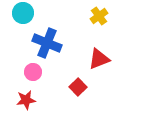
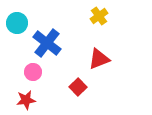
cyan circle: moved 6 px left, 10 px down
blue cross: rotated 16 degrees clockwise
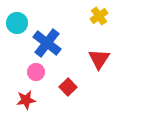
red triangle: rotated 35 degrees counterclockwise
pink circle: moved 3 px right
red square: moved 10 px left
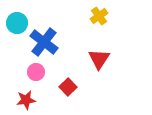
blue cross: moved 3 px left, 1 px up
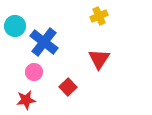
yellow cross: rotated 12 degrees clockwise
cyan circle: moved 2 px left, 3 px down
pink circle: moved 2 px left
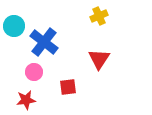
cyan circle: moved 1 px left
red square: rotated 36 degrees clockwise
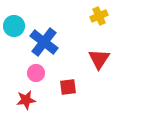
pink circle: moved 2 px right, 1 px down
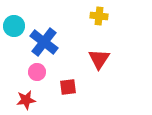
yellow cross: rotated 30 degrees clockwise
pink circle: moved 1 px right, 1 px up
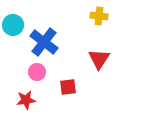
cyan circle: moved 1 px left, 1 px up
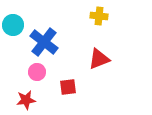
red triangle: rotated 35 degrees clockwise
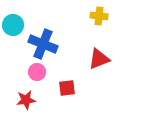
blue cross: moved 1 px left, 2 px down; rotated 16 degrees counterclockwise
red square: moved 1 px left, 1 px down
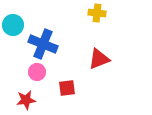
yellow cross: moved 2 px left, 3 px up
